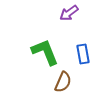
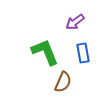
purple arrow: moved 6 px right, 9 px down
blue rectangle: moved 1 px up
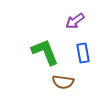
purple arrow: moved 1 px up
brown semicircle: rotated 75 degrees clockwise
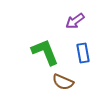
brown semicircle: rotated 15 degrees clockwise
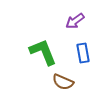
green L-shape: moved 2 px left
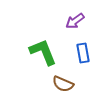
brown semicircle: moved 2 px down
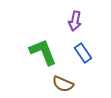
purple arrow: rotated 42 degrees counterclockwise
blue rectangle: rotated 24 degrees counterclockwise
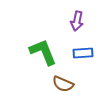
purple arrow: moved 2 px right
blue rectangle: rotated 60 degrees counterclockwise
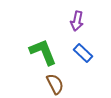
blue rectangle: rotated 48 degrees clockwise
brown semicircle: moved 8 px left; rotated 140 degrees counterclockwise
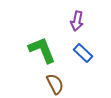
green L-shape: moved 1 px left, 2 px up
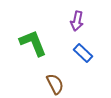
green L-shape: moved 9 px left, 7 px up
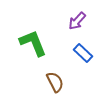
purple arrow: rotated 30 degrees clockwise
brown semicircle: moved 2 px up
